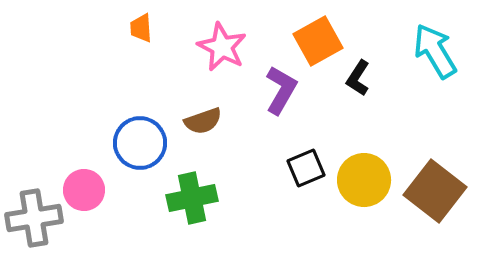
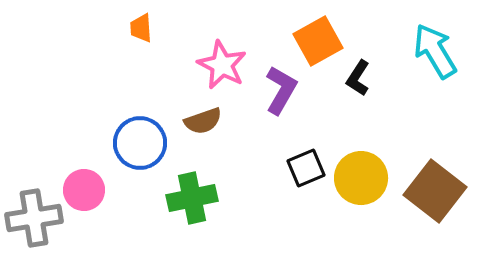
pink star: moved 18 px down
yellow circle: moved 3 px left, 2 px up
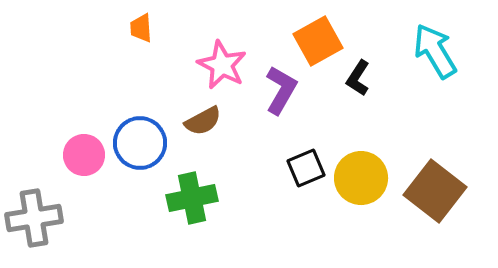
brown semicircle: rotated 9 degrees counterclockwise
pink circle: moved 35 px up
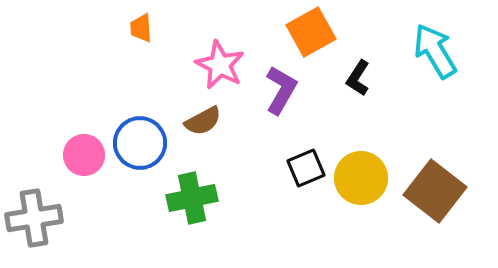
orange square: moved 7 px left, 9 px up
pink star: moved 2 px left
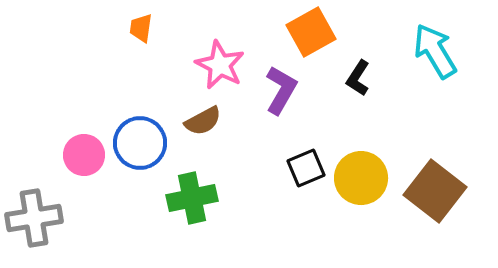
orange trapezoid: rotated 12 degrees clockwise
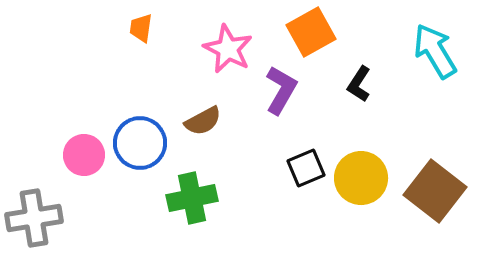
pink star: moved 8 px right, 16 px up
black L-shape: moved 1 px right, 6 px down
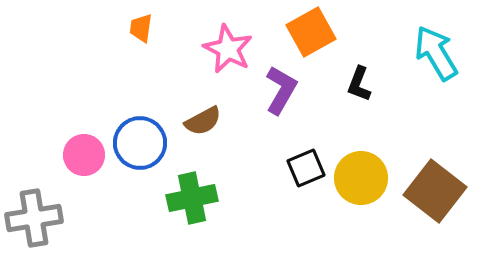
cyan arrow: moved 1 px right, 2 px down
black L-shape: rotated 12 degrees counterclockwise
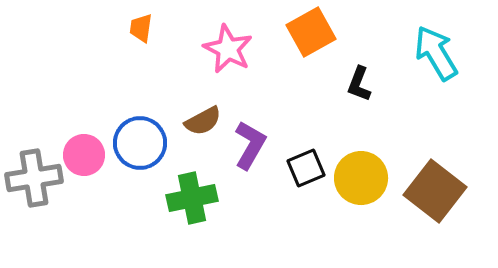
purple L-shape: moved 31 px left, 55 px down
gray cross: moved 40 px up
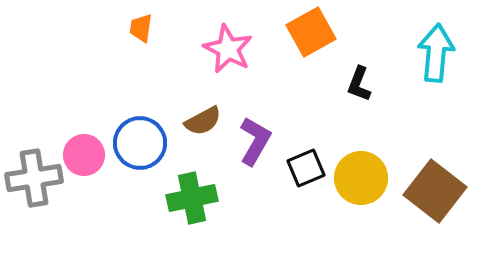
cyan arrow: rotated 36 degrees clockwise
purple L-shape: moved 5 px right, 4 px up
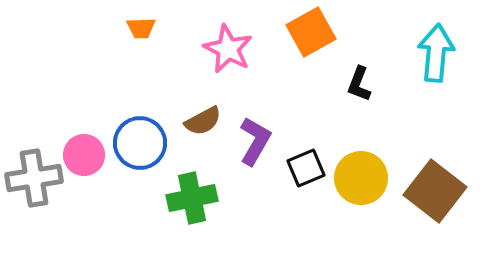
orange trapezoid: rotated 100 degrees counterclockwise
